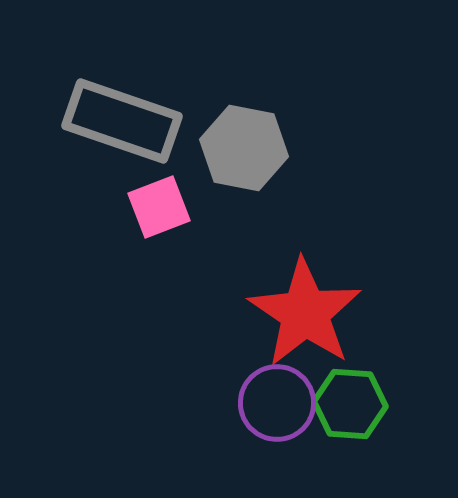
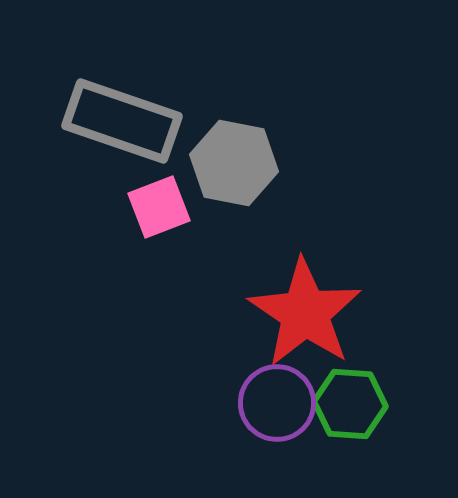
gray hexagon: moved 10 px left, 15 px down
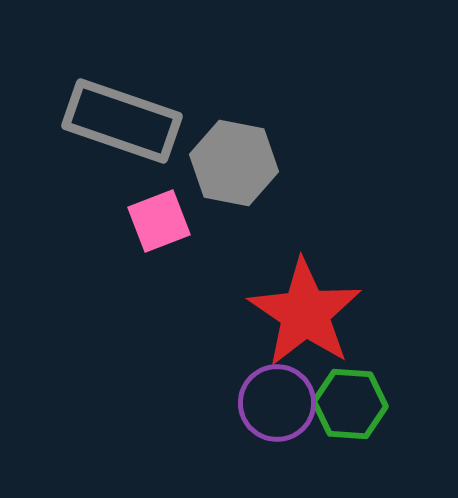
pink square: moved 14 px down
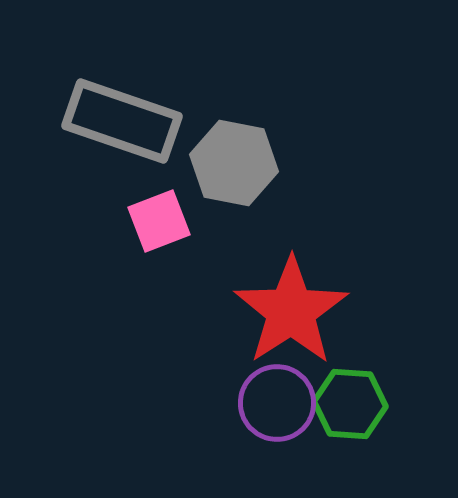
red star: moved 14 px left, 2 px up; rotated 5 degrees clockwise
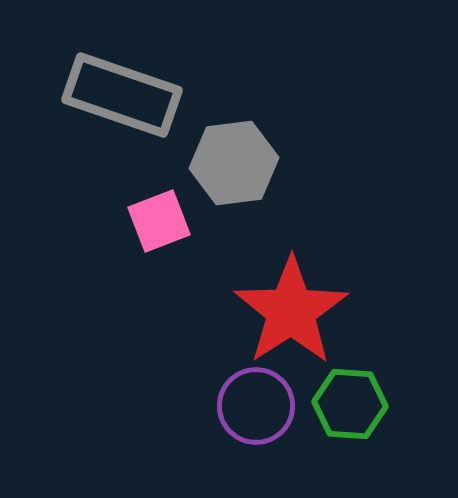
gray rectangle: moved 26 px up
gray hexagon: rotated 18 degrees counterclockwise
purple circle: moved 21 px left, 3 px down
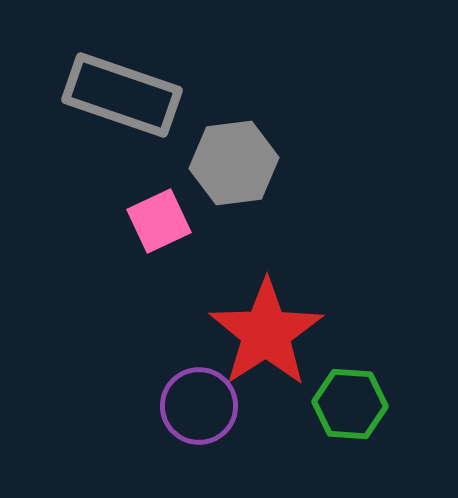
pink square: rotated 4 degrees counterclockwise
red star: moved 25 px left, 22 px down
purple circle: moved 57 px left
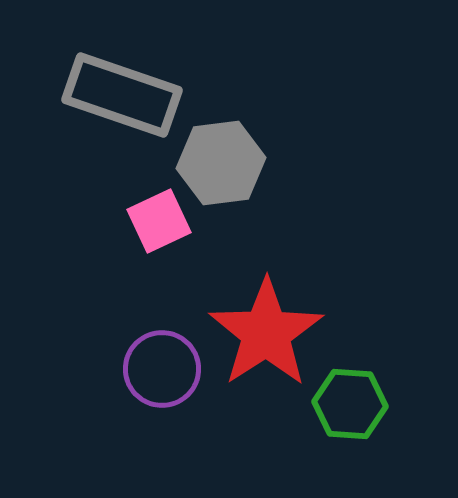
gray hexagon: moved 13 px left
purple circle: moved 37 px left, 37 px up
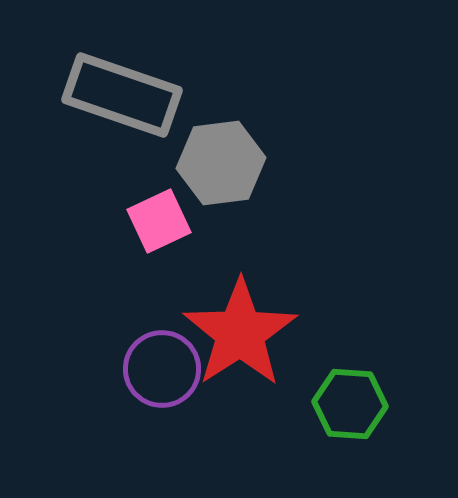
red star: moved 26 px left
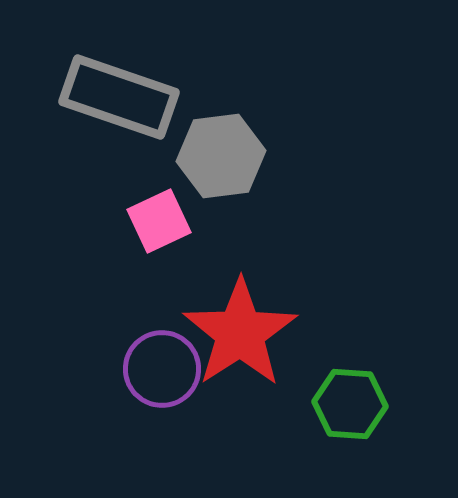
gray rectangle: moved 3 px left, 2 px down
gray hexagon: moved 7 px up
